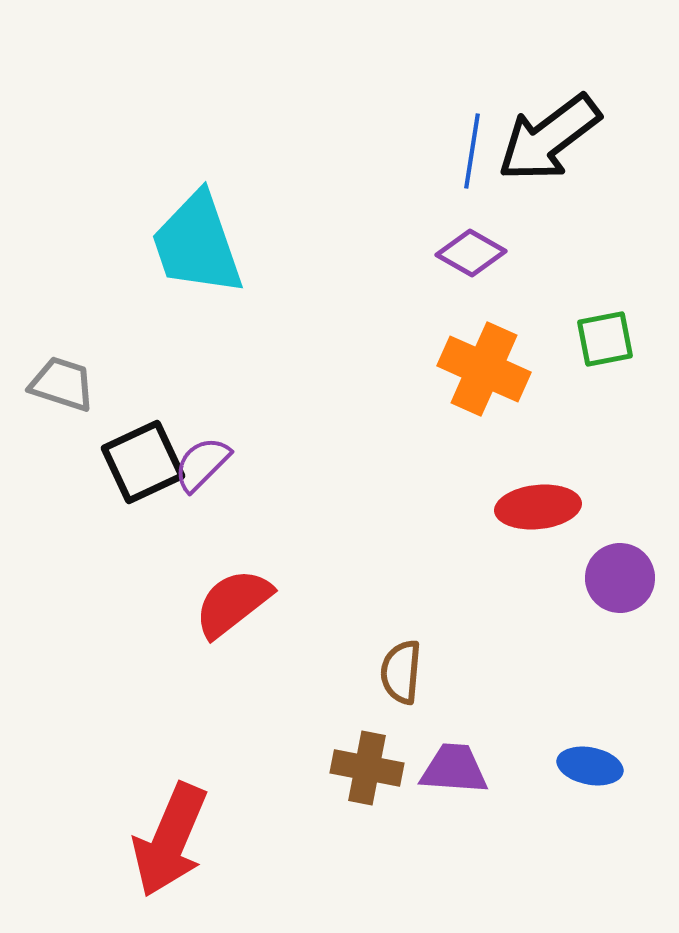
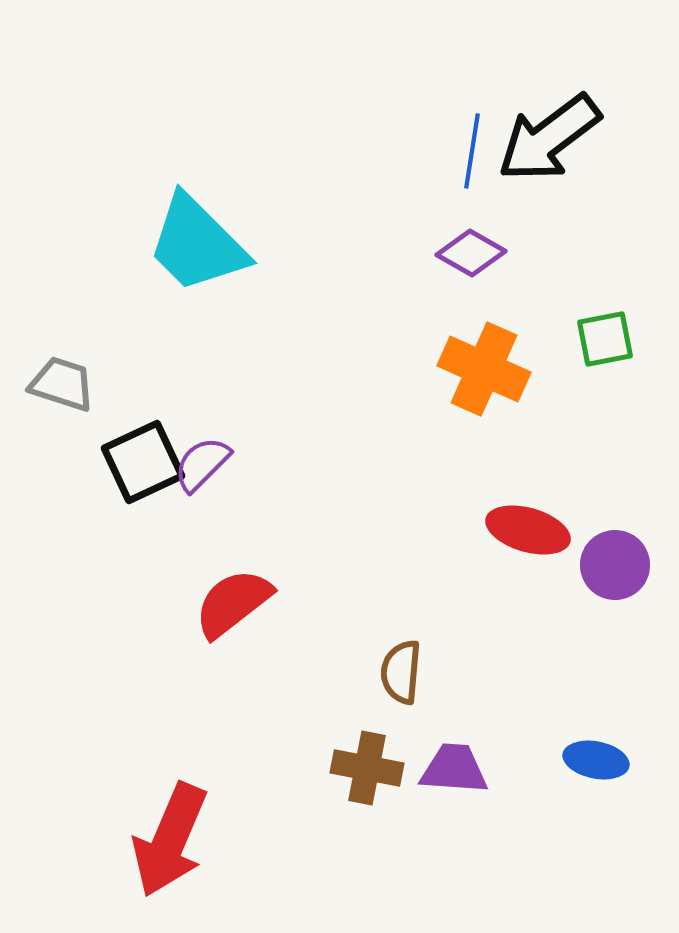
cyan trapezoid: rotated 26 degrees counterclockwise
red ellipse: moved 10 px left, 23 px down; rotated 22 degrees clockwise
purple circle: moved 5 px left, 13 px up
blue ellipse: moved 6 px right, 6 px up
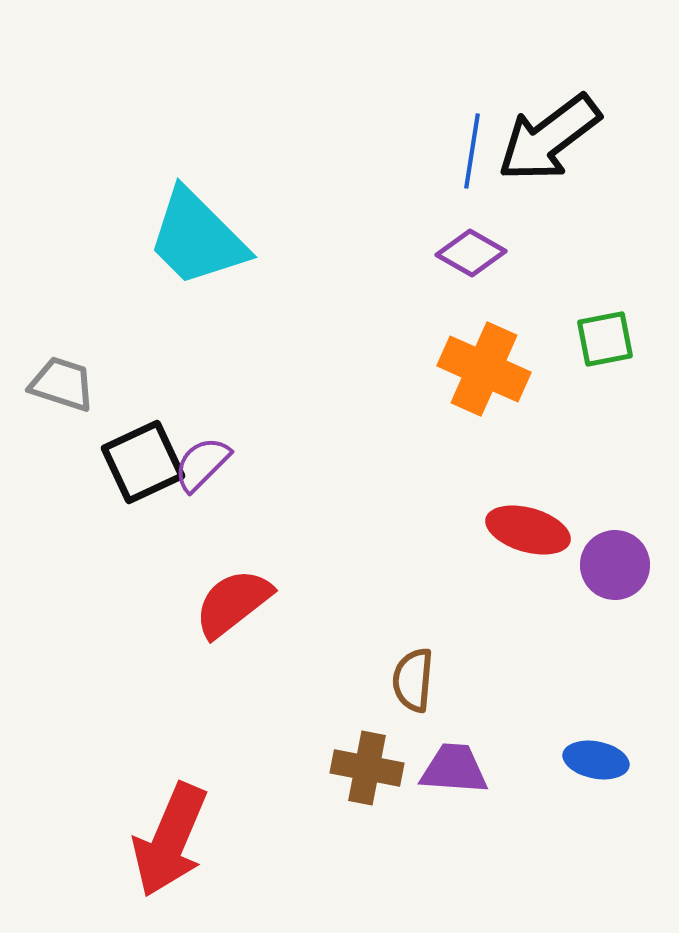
cyan trapezoid: moved 6 px up
brown semicircle: moved 12 px right, 8 px down
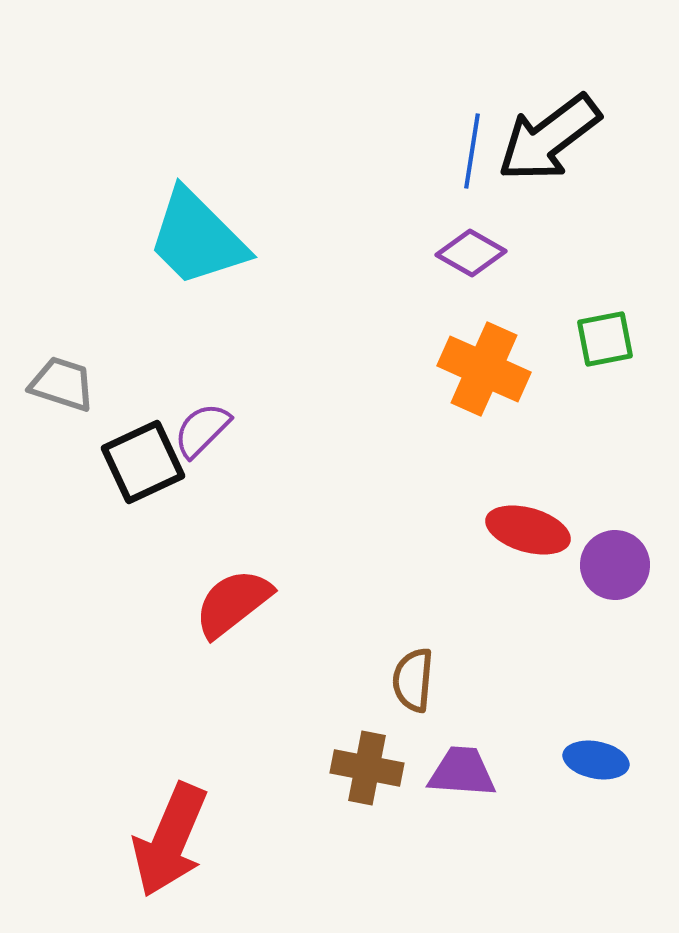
purple semicircle: moved 34 px up
purple trapezoid: moved 8 px right, 3 px down
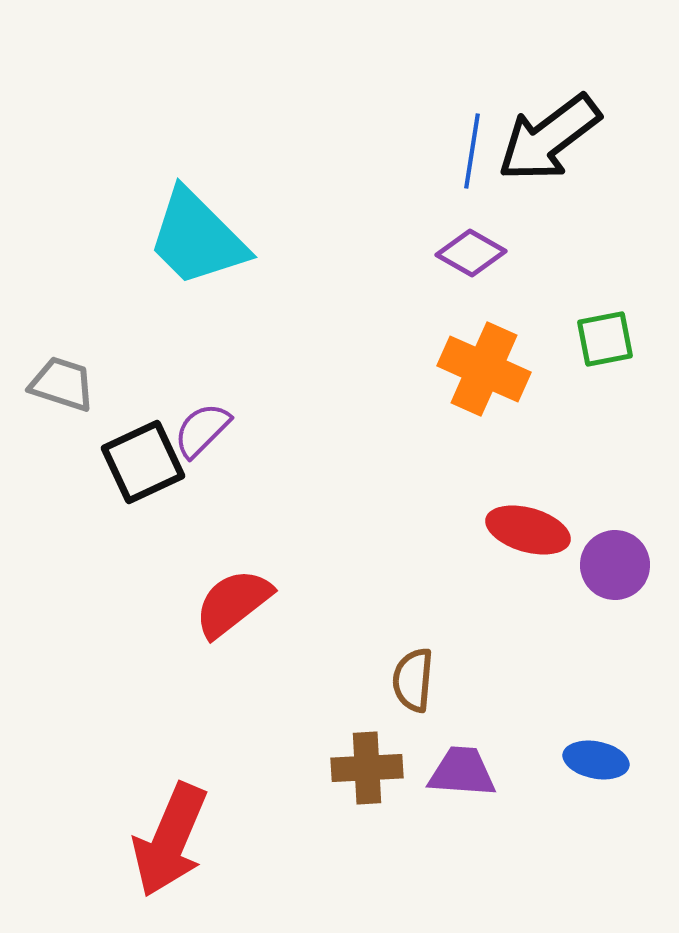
brown cross: rotated 14 degrees counterclockwise
